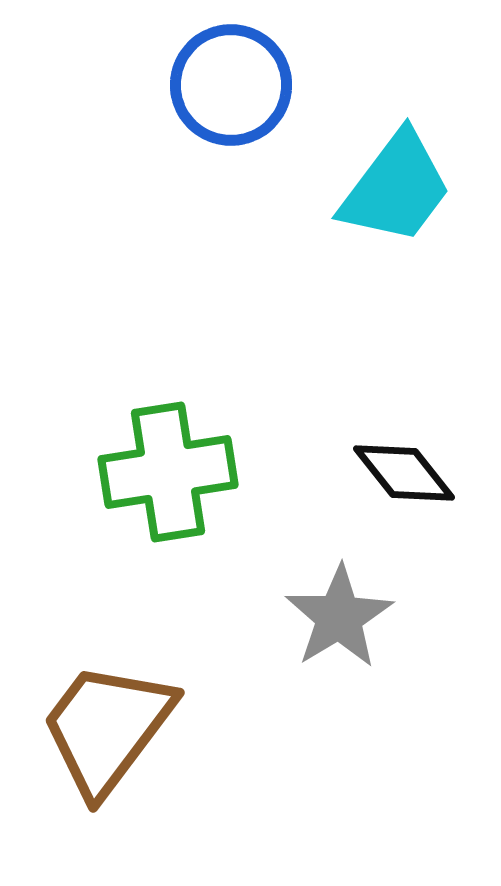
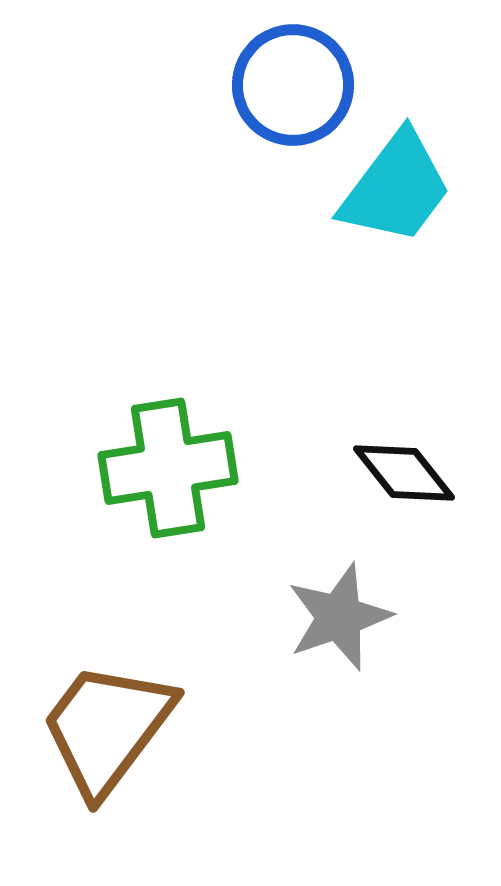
blue circle: moved 62 px right
green cross: moved 4 px up
gray star: rotated 12 degrees clockwise
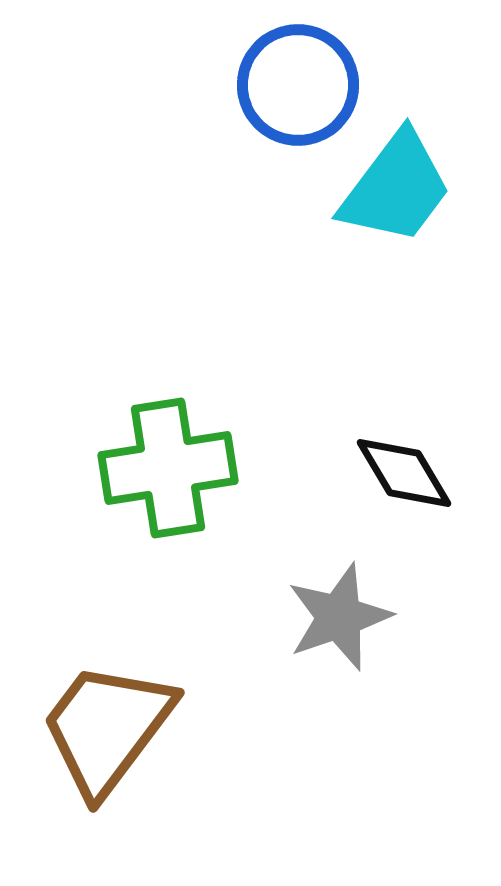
blue circle: moved 5 px right
black diamond: rotated 8 degrees clockwise
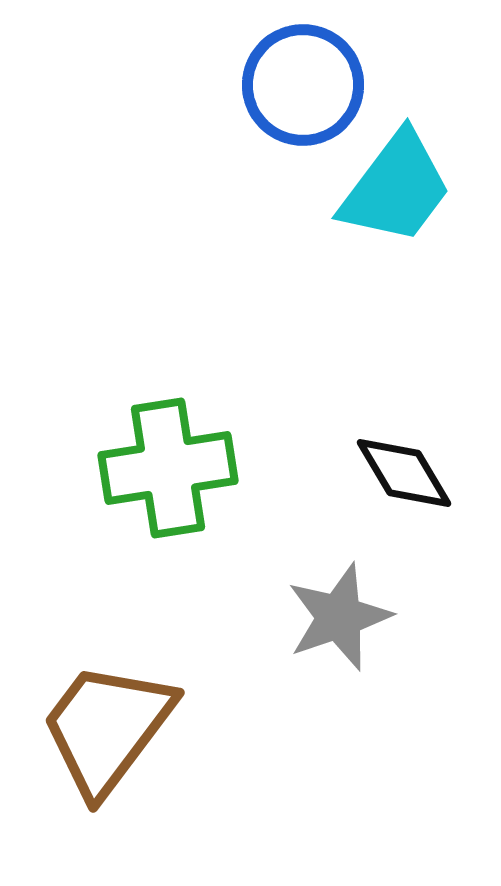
blue circle: moved 5 px right
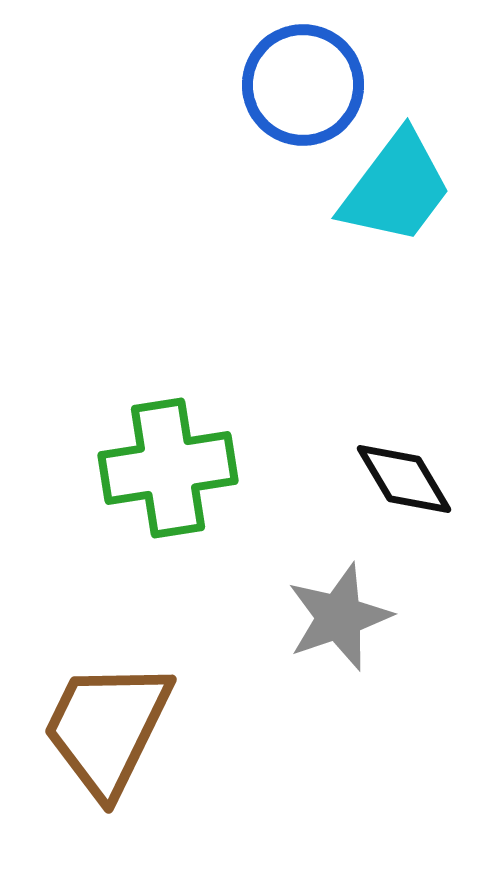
black diamond: moved 6 px down
brown trapezoid: rotated 11 degrees counterclockwise
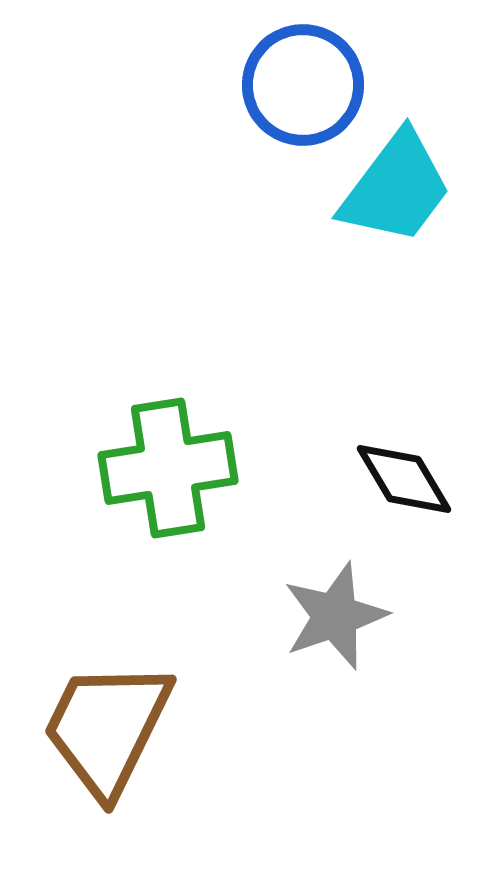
gray star: moved 4 px left, 1 px up
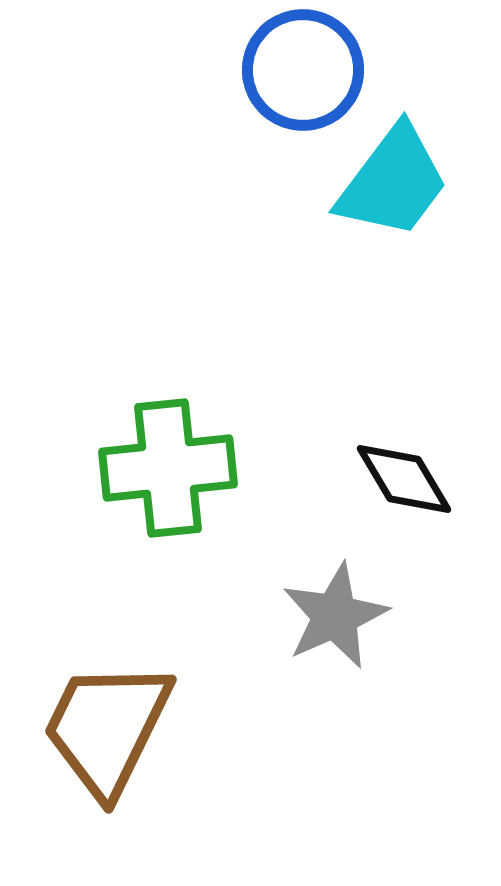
blue circle: moved 15 px up
cyan trapezoid: moved 3 px left, 6 px up
green cross: rotated 3 degrees clockwise
gray star: rotated 5 degrees counterclockwise
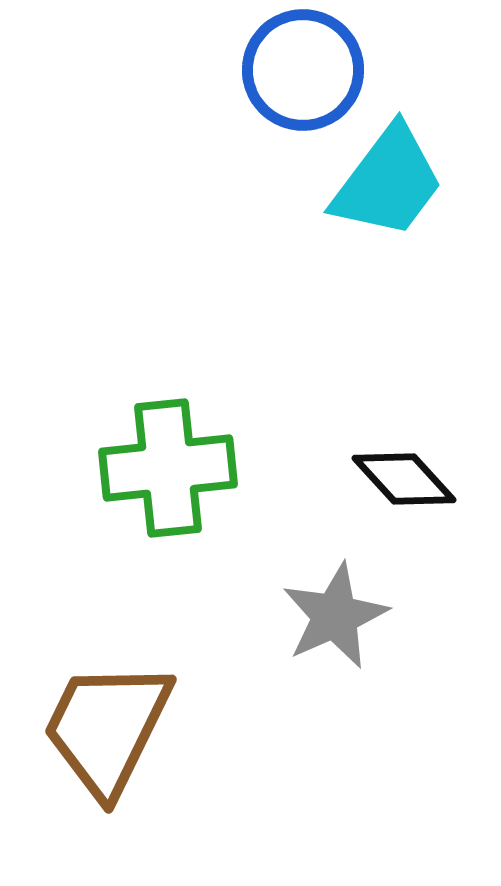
cyan trapezoid: moved 5 px left
black diamond: rotated 12 degrees counterclockwise
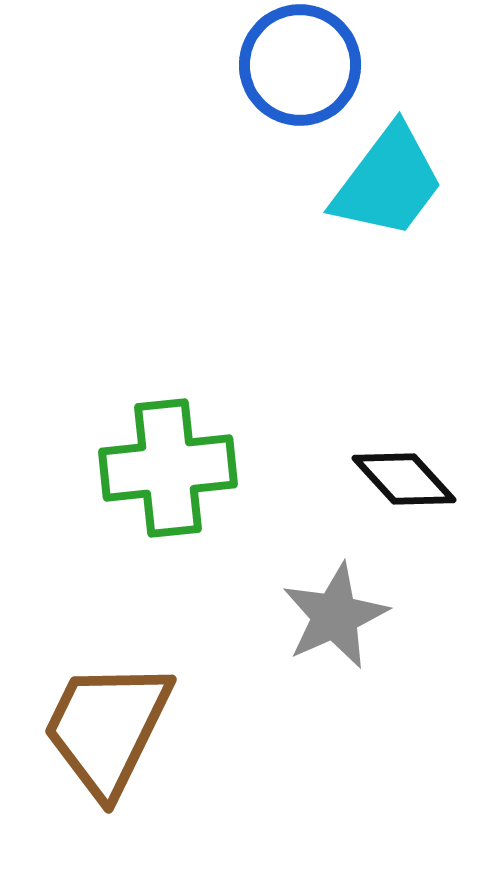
blue circle: moved 3 px left, 5 px up
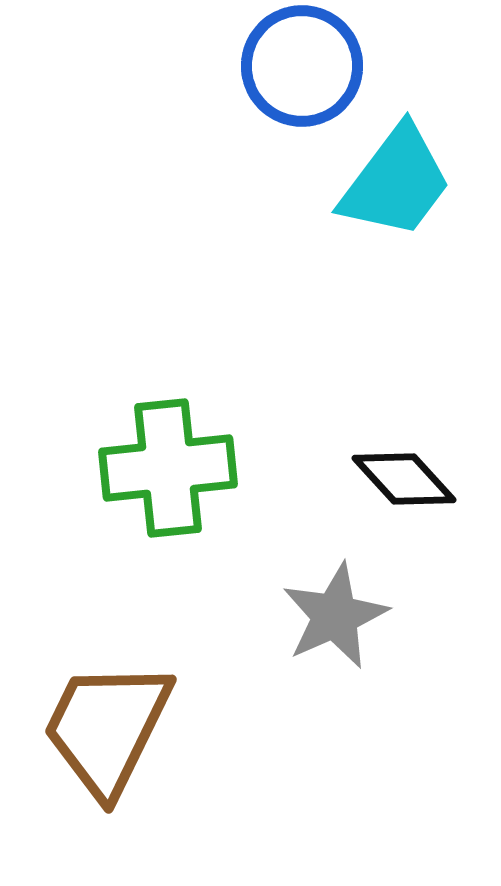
blue circle: moved 2 px right, 1 px down
cyan trapezoid: moved 8 px right
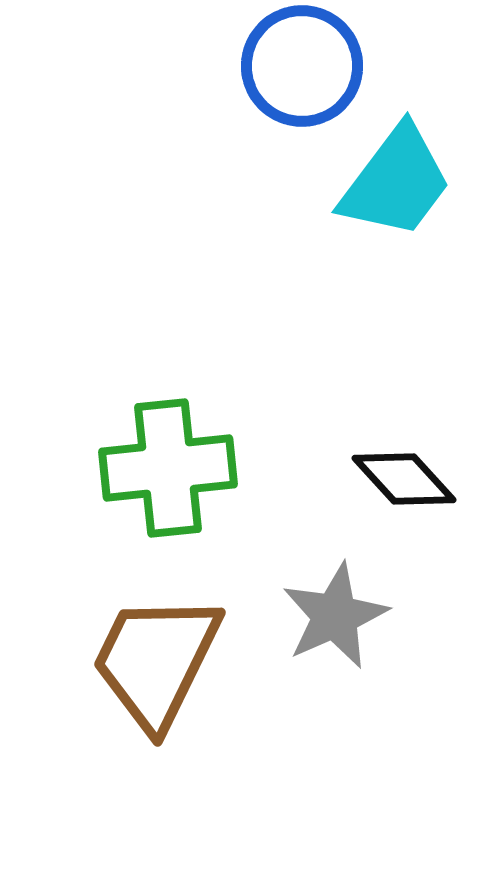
brown trapezoid: moved 49 px right, 67 px up
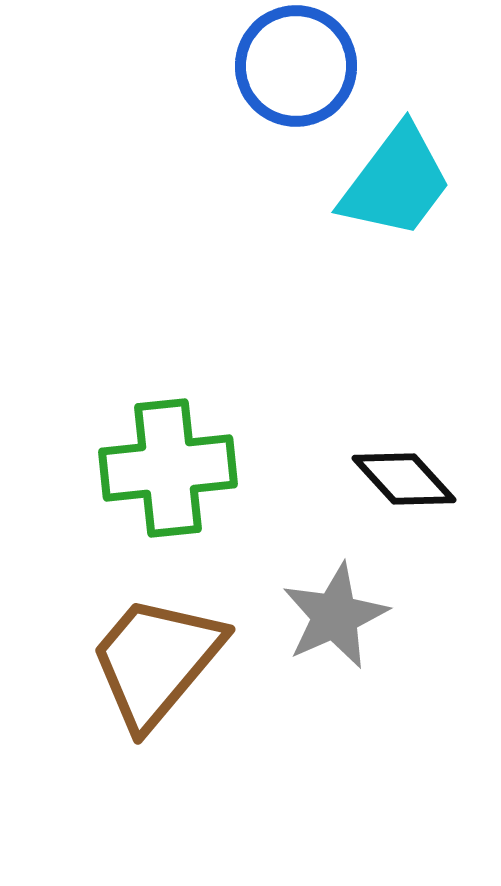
blue circle: moved 6 px left
brown trapezoid: rotated 14 degrees clockwise
